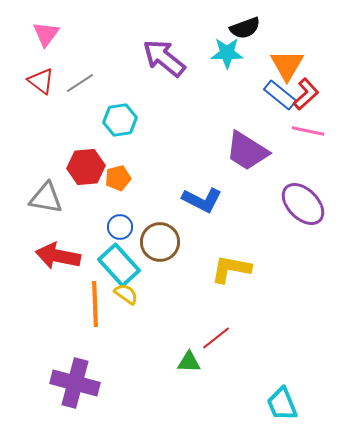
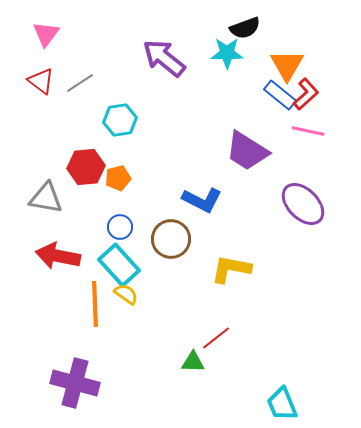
brown circle: moved 11 px right, 3 px up
green triangle: moved 4 px right
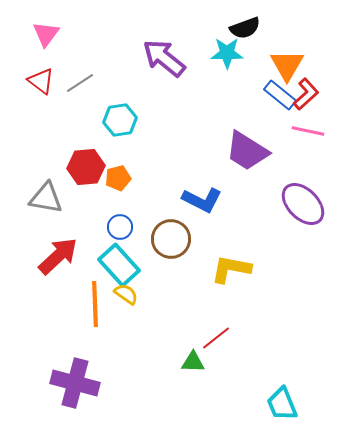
red arrow: rotated 126 degrees clockwise
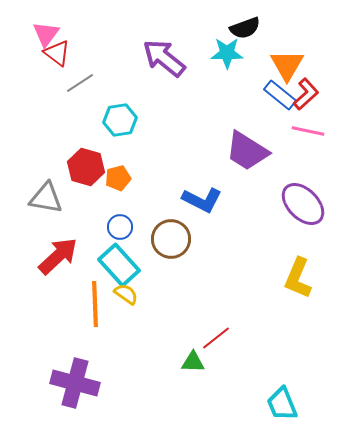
red triangle: moved 16 px right, 28 px up
red hexagon: rotated 21 degrees clockwise
yellow L-shape: moved 67 px right, 9 px down; rotated 78 degrees counterclockwise
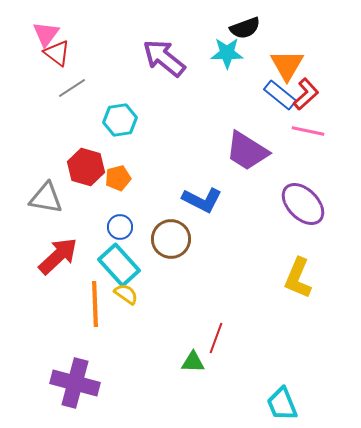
gray line: moved 8 px left, 5 px down
red line: rotated 32 degrees counterclockwise
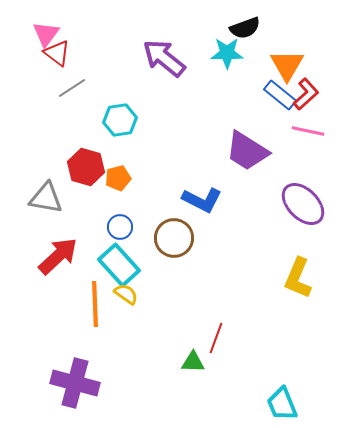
brown circle: moved 3 px right, 1 px up
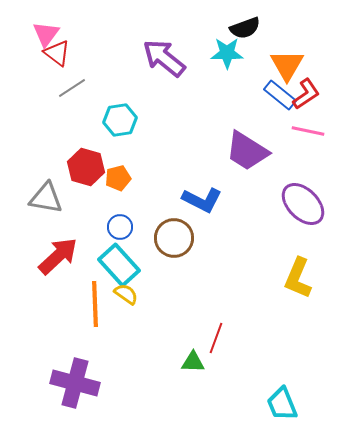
red L-shape: rotated 8 degrees clockwise
